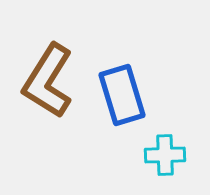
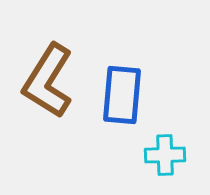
blue rectangle: rotated 22 degrees clockwise
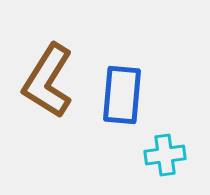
cyan cross: rotated 6 degrees counterclockwise
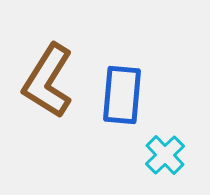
cyan cross: rotated 36 degrees counterclockwise
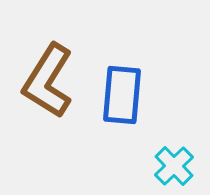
cyan cross: moved 9 px right, 11 px down
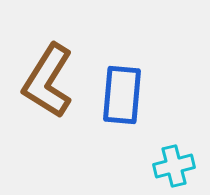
cyan cross: rotated 30 degrees clockwise
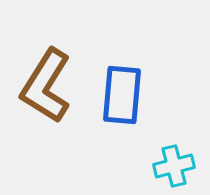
brown L-shape: moved 2 px left, 5 px down
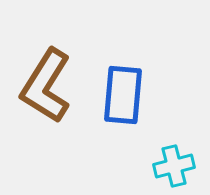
blue rectangle: moved 1 px right
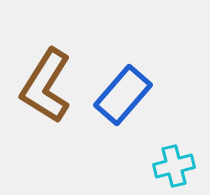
blue rectangle: rotated 36 degrees clockwise
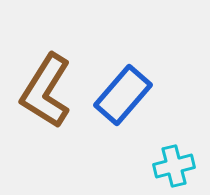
brown L-shape: moved 5 px down
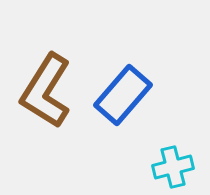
cyan cross: moved 1 px left, 1 px down
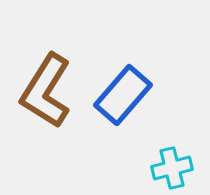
cyan cross: moved 1 px left, 1 px down
